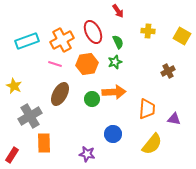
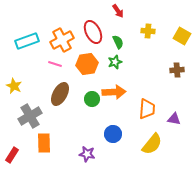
brown cross: moved 9 px right, 1 px up; rotated 24 degrees clockwise
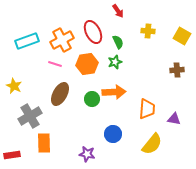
red rectangle: rotated 49 degrees clockwise
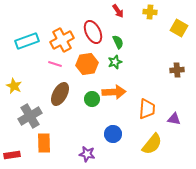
yellow cross: moved 2 px right, 19 px up
yellow square: moved 3 px left, 8 px up
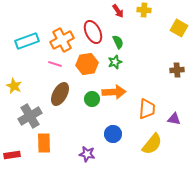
yellow cross: moved 6 px left, 2 px up
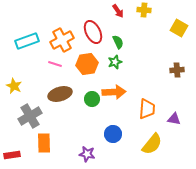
brown ellipse: rotated 45 degrees clockwise
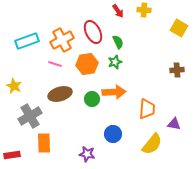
purple triangle: moved 5 px down
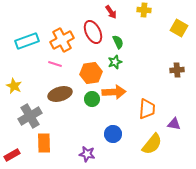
red arrow: moved 7 px left, 1 px down
orange hexagon: moved 4 px right, 9 px down
red rectangle: rotated 21 degrees counterclockwise
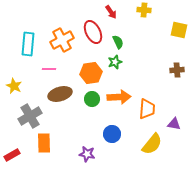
yellow square: moved 2 px down; rotated 18 degrees counterclockwise
cyan rectangle: moved 1 px right, 3 px down; rotated 65 degrees counterclockwise
pink line: moved 6 px left, 5 px down; rotated 16 degrees counterclockwise
orange arrow: moved 5 px right, 5 px down
blue circle: moved 1 px left
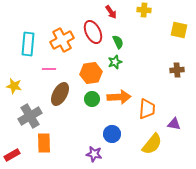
yellow star: rotated 14 degrees counterclockwise
brown ellipse: rotated 45 degrees counterclockwise
purple star: moved 7 px right
